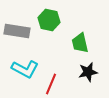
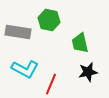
gray rectangle: moved 1 px right, 1 px down
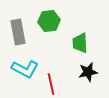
green hexagon: moved 1 px down; rotated 20 degrees counterclockwise
gray rectangle: rotated 70 degrees clockwise
green trapezoid: rotated 10 degrees clockwise
red line: rotated 35 degrees counterclockwise
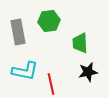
cyan L-shape: moved 2 px down; rotated 16 degrees counterclockwise
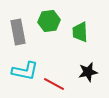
green trapezoid: moved 11 px up
red line: moved 3 px right; rotated 50 degrees counterclockwise
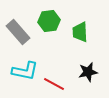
gray rectangle: rotated 30 degrees counterclockwise
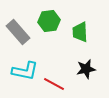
black star: moved 2 px left, 3 px up
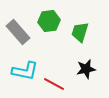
green trapezoid: rotated 20 degrees clockwise
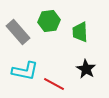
green trapezoid: rotated 20 degrees counterclockwise
black star: rotated 30 degrees counterclockwise
